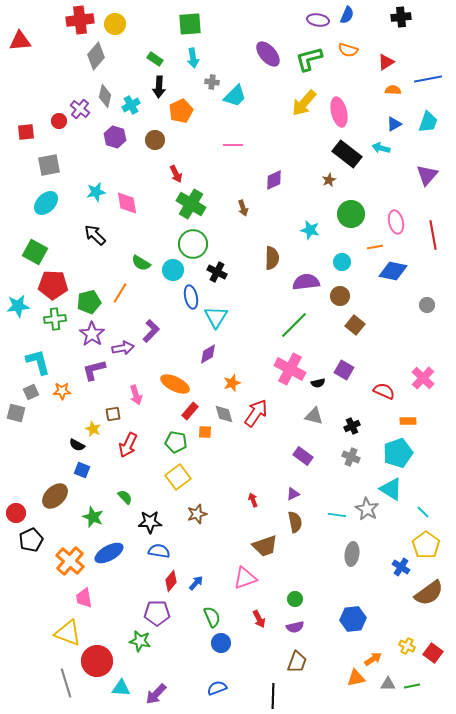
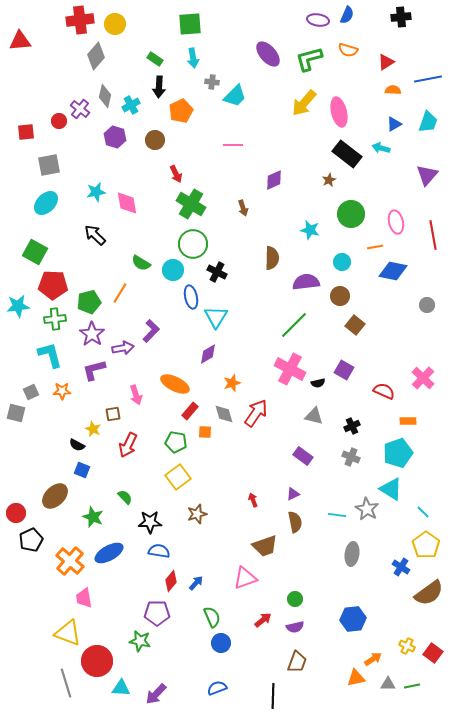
cyan L-shape at (38, 362): moved 12 px right, 7 px up
red arrow at (259, 619): moved 4 px right, 1 px down; rotated 102 degrees counterclockwise
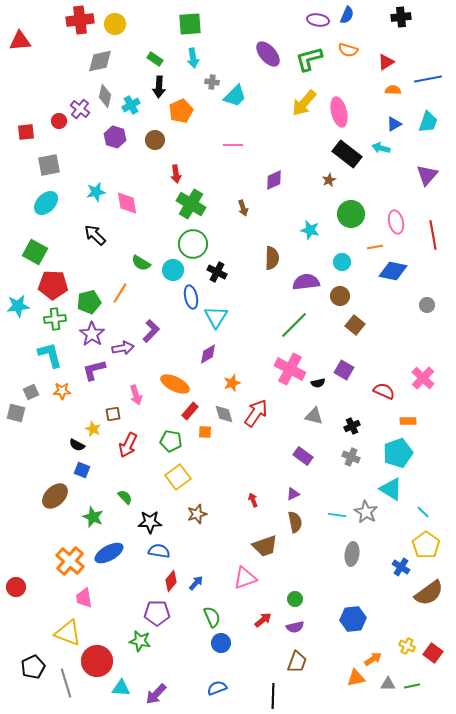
gray diamond at (96, 56): moved 4 px right, 5 px down; rotated 36 degrees clockwise
red arrow at (176, 174): rotated 18 degrees clockwise
green pentagon at (176, 442): moved 5 px left, 1 px up
gray star at (367, 509): moved 1 px left, 3 px down
red circle at (16, 513): moved 74 px down
black pentagon at (31, 540): moved 2 px right, 127 px down
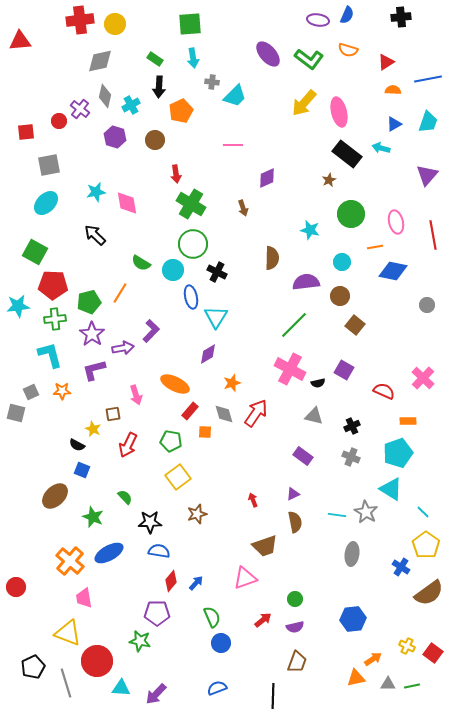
green L-shape at (309, 59): rotated 128 degrees counterclockwise
purple diamond at (274, 180): moved 7 px left, 2 px up
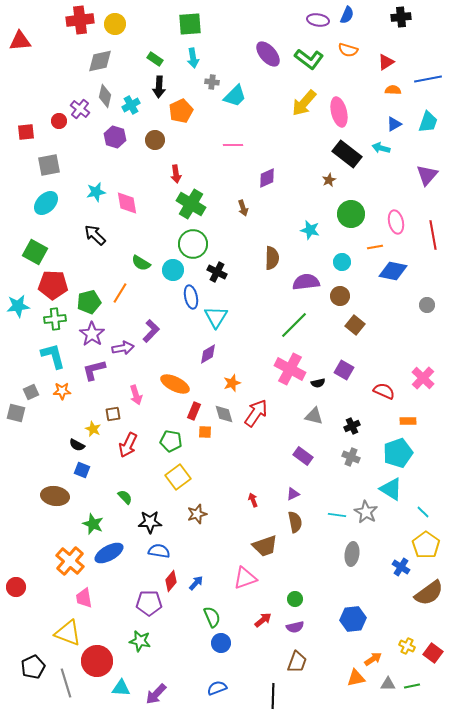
cyan L-shape at (50, 355): moved 3 px right, 1 px down
red rectangle at (190, 411): moved 4 px right; rotated 18 degrees counterclockwise
brown ellipse at (55, 496): rotated 52 degrees clockwise
green star at (93, 517): moved 7 px down
purple pentagon at (157, 613): moved 8 px left, 10 px up
